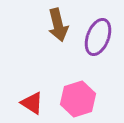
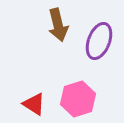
purple ellipse: moved 1 px right, 4 px down
red triangle: moved 2 px right, 1 px down
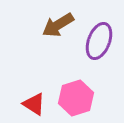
brown arrow: rotated 72 degrees clockwise
pink hexagon: moved 2 px left, 1 px up
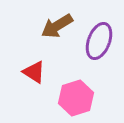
brown arrow: moved 1 px left, 1 px down
red triangle: moved 32 px up
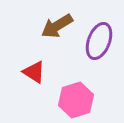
pink hexagon: moved 2 px down
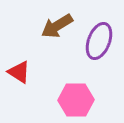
red triangle: moved 15 px left
pink hexagon: rotated 16 degrees clockwise
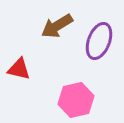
red triangle: moved 3 px up; rotated 20 degrees counterclockwise
pink hexagon: rotated 12 degrees counterclockwise
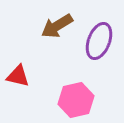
red triangle: moved 1 px left, 7 px down
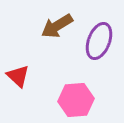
red triangle: rotated 30 degrees clockwise
pink hexagon: rotated 8 degrees clockwise
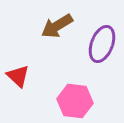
purple ellipse: moved 3 px right, 3 px down
pink hexagon: moved 1 px left, 1 px down; rotated 12 degrees clockwise
